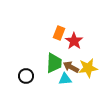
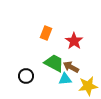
orange rectangle: moved 13 px left
green trapezoid: rotated 65 degrees counterclockwise
yellow star: moved 18 px down
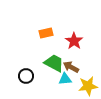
orange rectangle: rotated 56 degrees clockwise
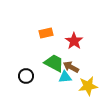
cyan triangle: moved 2 px up
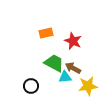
red star: moved 1 px left; rotated 12 degrees counterclockwise
brown arrow: moved 2 px right, 1 px down
black circle: moved 5 px right, 10 px down
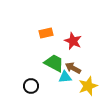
yellow star: rotated 12 degrees counterclockwise
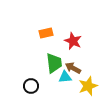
green trapezoid: rotated 55 degrees clockwise
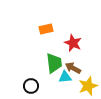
orange rectangle: moved 4 px up
red star: moved 2 px down
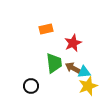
red star: rotated 24 degrees clockwise
cyan triangle: moved 19 px right, 5 px up
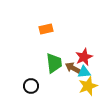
red star: moved 11 px right, 14 px down
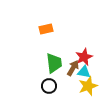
brown arrow: rotated 91 degrees clockwise
cyan triangle: rotated 16 degrees clockwise
black circle: moved 18 px right
